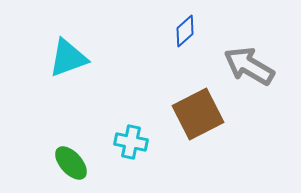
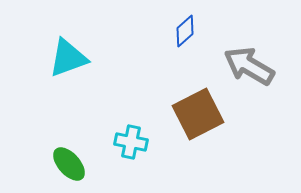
green ellipse: moved 2 px left, 1 px down
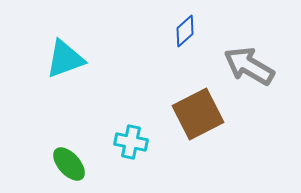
cyan triangle: moved 3 px left, 1 px down
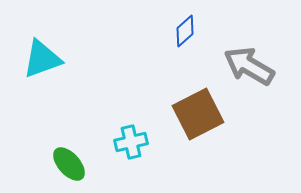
cyan triangle: moved 23 px left
cyan cross: rotated 24 degrees counterclockwise
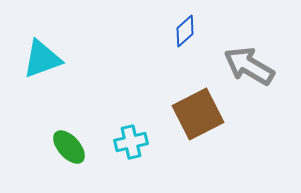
green ellipse: moved 17 px up
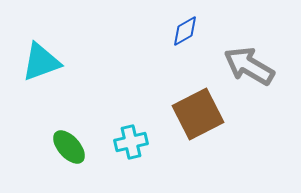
blue diamond: rotated 12 degrees clockwise
cyan triangle: moved 1 px left, 3 px down
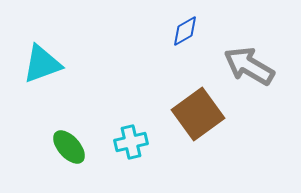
cyan triangle: moved 1 px right, 2 px down
brown square: rotated 9 degrees counterclockwise
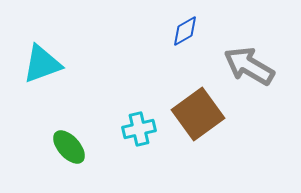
cyan cross: moved 8 px right, 13 px up
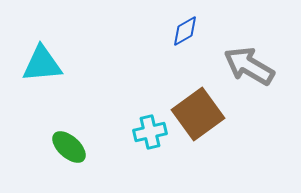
cyan triangle: rotated 15 degrees clockwise
cyan cross: moved 11 px right, 3 px down
green ellipse: rotated 6 degrees counterclockwise
